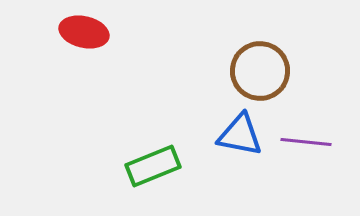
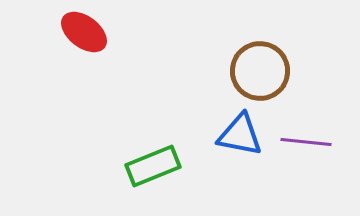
red ellipse: rotated 24 degrees clockwise
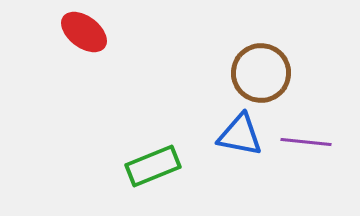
brown circle: moved 1 px right, 2 px down
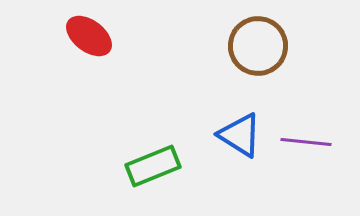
red ellipse: moved 5 px right, 4 px down
brown circle: moved 3 px left, 27 px up
blue triangle: rotated 21 degrees clockwise
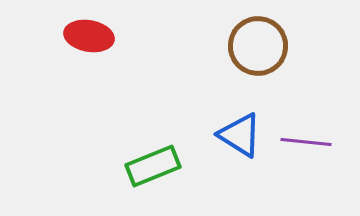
red ellipse: rotated 27 degrees counterclockwise
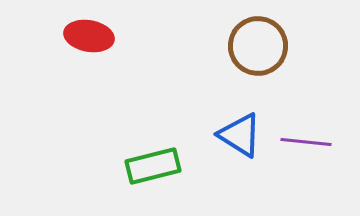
green rectangle: rotated 8 degrees clockwise
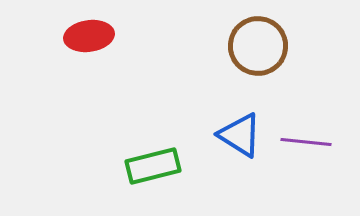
red ellipse: rotated 18 degrees counterclockwise
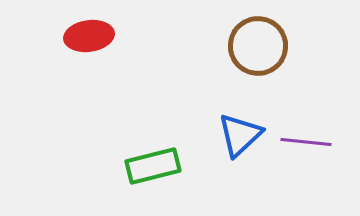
blue triangle: rotated 45 degrees clockwise
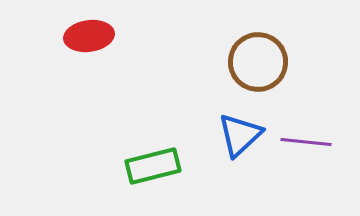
brown circle: moved 16 px down
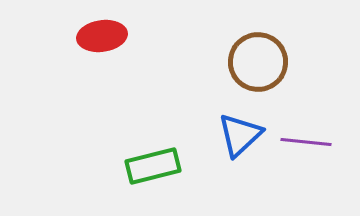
red ellipse: moved 13 px right
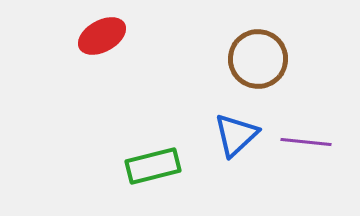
red ellipse: rotated 21 degrees counterclockwise
brown circle: moved 3 px up
blue triangle: moved 4 px left
